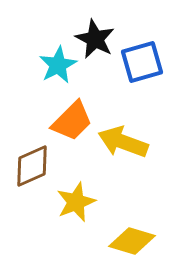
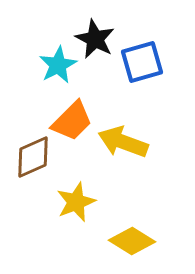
brown diamond: moved 1 px right, 9 px up
yellow diamond: rotated 15 degrees clockwise
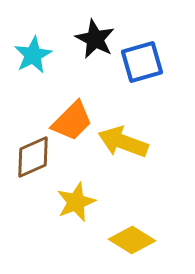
cyan star: moved 25 px left, 10 px up
yellow diamond: moved 1 px up
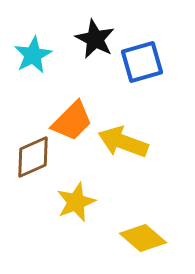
yellow diamond: moved 11 px right, 2 px up; rotated 9 degrees clockwise
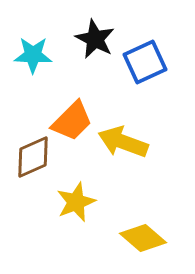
cyan star: rotated 30 degrees clockwise
blue square: moved 3 px right; rotated 9 degrees counterclockwise
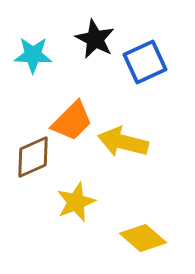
yellow arrow: rotated 6 degrees counterclockwise
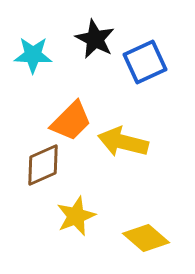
orange trapezoid: moved 1 px left
brown diamond: moved 10 px right, 8 px down
yellow star: moved 14 px down
yellow diamond: moved 3 px right
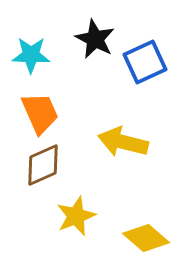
cyan star: moved 2 px left
orange trapezoid: moved 31 px left, 8 px up; rotated 69 degrees counterclockwise
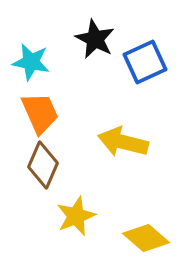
cyan star: moved 7 px down; rotated 9 degrees clockwise
brown diamond: rotated 42 degrees counterclockwise
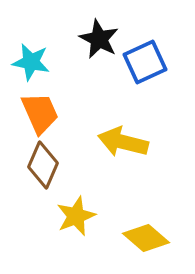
black star: moved 4 px right
